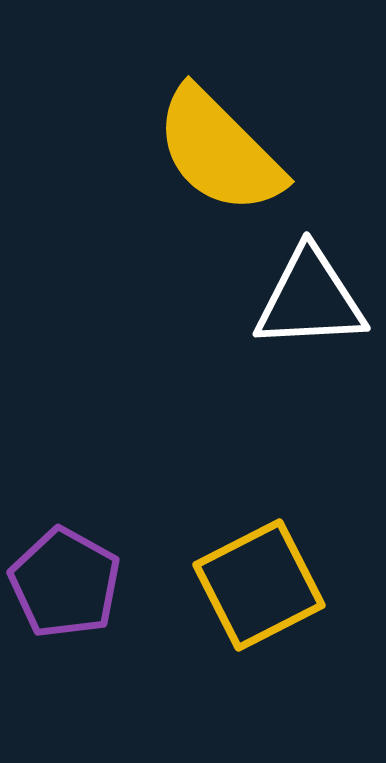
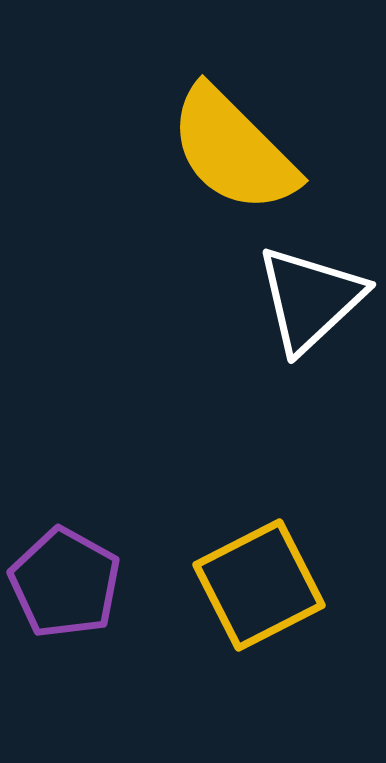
yellow semicircle: moved 14 px right, 1 px up
white triangle: rotated 40 degrees counterclockwise
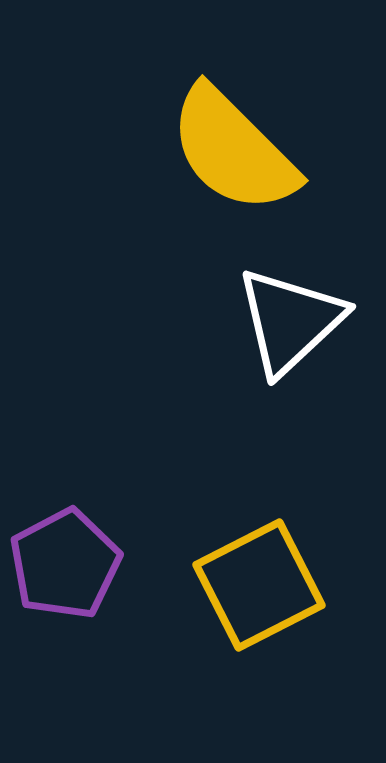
white triangle: moved 20 px left, 22 px down
purple pentagon: moved 19 px up; rotated 15 degrees clockwise
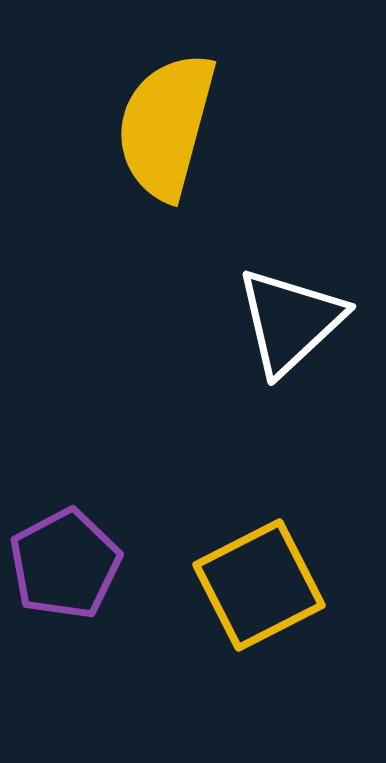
yellow semicircle: moved 67 px left, 24 px up; rotated 60 degrees clockwise
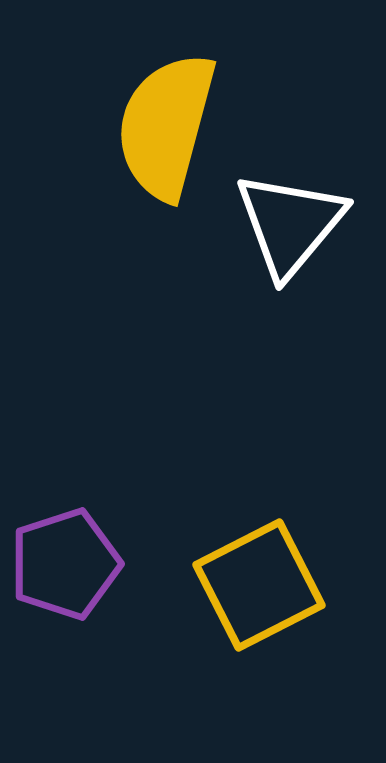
white triangle: moved 97 px up; rotated 7 degrees counterclockwise
purple pentagon: rotated 10 degrees clockwise
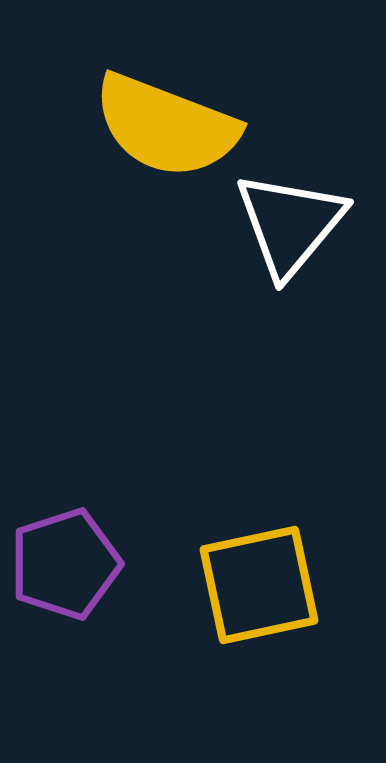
yellow semicircle: rotated 84 degrees counterclockwise
yellow square: rotated 15 degrees clockwise
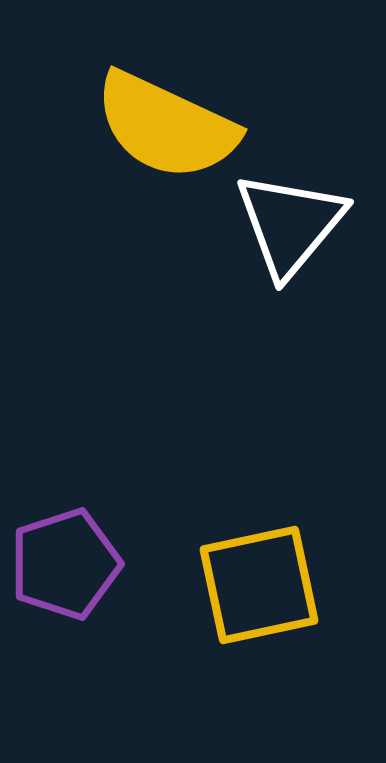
yellow semicircle: rotated 4 degrees clockwise
